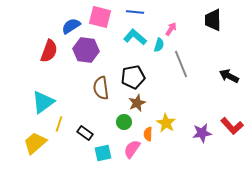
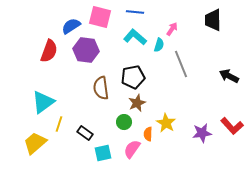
pink arrow: moved 1 px right
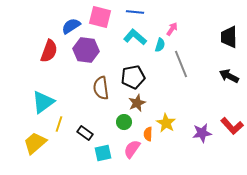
black trapezoid: moved 16 px right, 17 px down
cyan semicircle: moved 1 px right
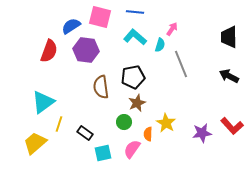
brown semicircle: moved 1 px up
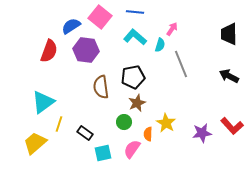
pink square: rotated 25 degrees clockwise
black trapezoid: moved 3 px up
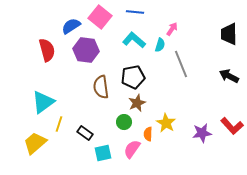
cyan L-shape: moved 1 px left, 3 px down
red semicircle: moved 2 px left, 1 px up; rotated 35 degrees counterclockwise
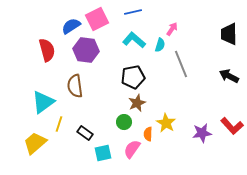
blue line: moved 2 px left; rotated 18 degrees counterclockwise
pink square: moved 3 px left, 2 px down; rotated 25 degrees clockwise
brown semicircle: moved 26 px left, 1 px up
